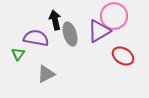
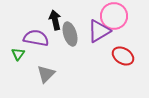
gray triangle: rotated 18 degrees counterclockwise
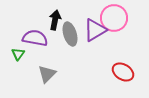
pink circle: moved 2 px down
black arrow: rotated 24 degrees clockwise
purple triangle: moved 4 px left, 1 px up
purple semicircle: moved 1 px left
red ellipse: moved 16 px down
gray triangle: moved 1 px right
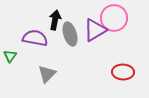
green triangle: moved 8 px left, 2 px down
red ellipse: rotated 30 degrees counterclockwise
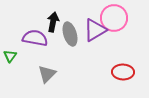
black arrow: moved 2 px left, 2 px down
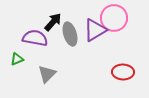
black arrow: rotated 30 degrees clockwise
green triangle: moved 7 px right, 3 px down; rotated 32 degrees clockwise
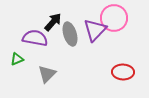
purple triangle: rotated 15 degrees counterclockwise
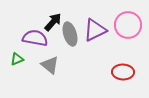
pink circle: moved 14 px right, 7 px down
purple triangle: rotated 20 degrees clockwise
gray triangle: moved 3 px right, 9 px up; rotated 36 degrees counterclockwise
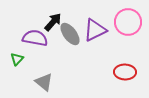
pink circle: moved 3 px up
gray ellipse: rotated 20 degrees counterclockwise
green triangle: rotated 24 degrees counterclockwise
gray triangle: moved 6 px left, 17 px down
red ellipse: moved 2 px right
